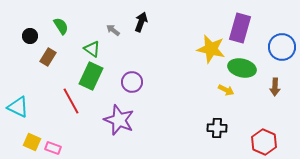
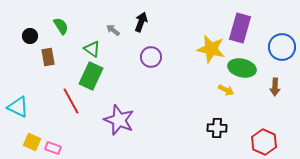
brown rectangle: rotated 42 degrees counterclockwise
purple circle: moved 19 px right, 25 px up
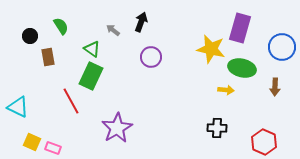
yellow arrow: rotated 21 degrees counterclockwise
purple star: moved 2 px left, 8 px down; rotated 20 degrees clockwise
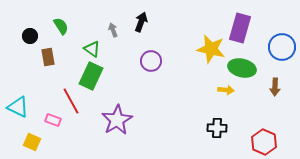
gray arrow: rotated 32 degrees clockwise
purple circle: moved 4 px down
purple star: moved 8 px up
pink rectangle: moved 28 px up
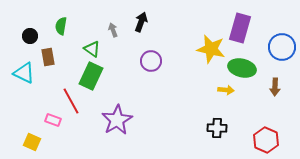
green semicircle: rotated 138 degrees counterclockwise
cyan triangle: moved 6 px right, 34 px up
red hexagon: moved 2 px right, 2 px up
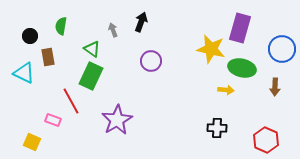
blue circle: moved 2 px down
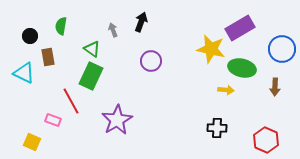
purple rectangle: rotated 44 degrees clockwise
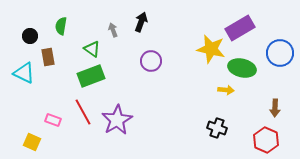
blue circle: moved 2 px left, 4 px down
green rectangle: rotated 44 degrees clockwise
brown arrow: moved 21 px down
red line: moved 12 px right, 11 px down
black cross: rotated 18 degrees clockwise
